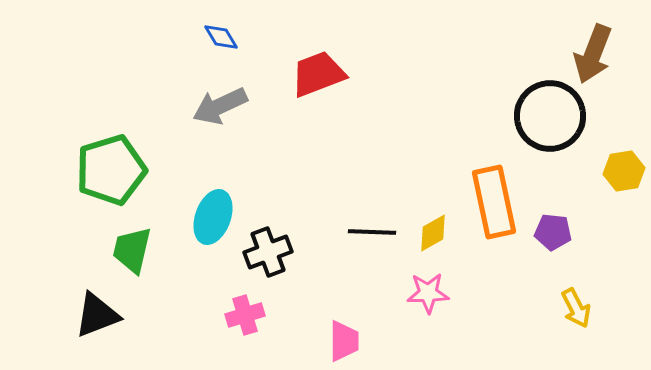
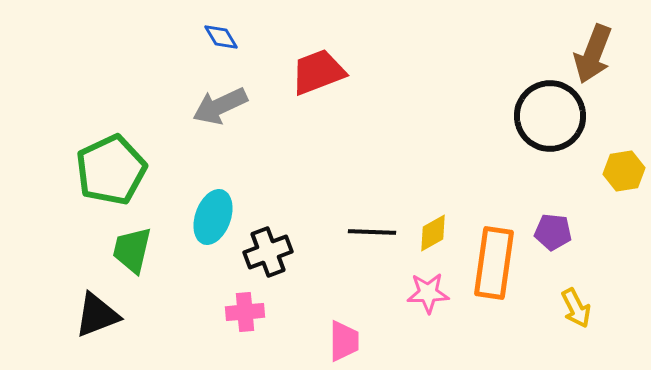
red trapezoid: moved 2 px up
green pentagon: rotated 8 degrees counterclockwise
orange rectangle: moved 61 px down; rotated 20 degrees clockwise
pink cross: moved 3 px up; rotated 12 degrees clockwise
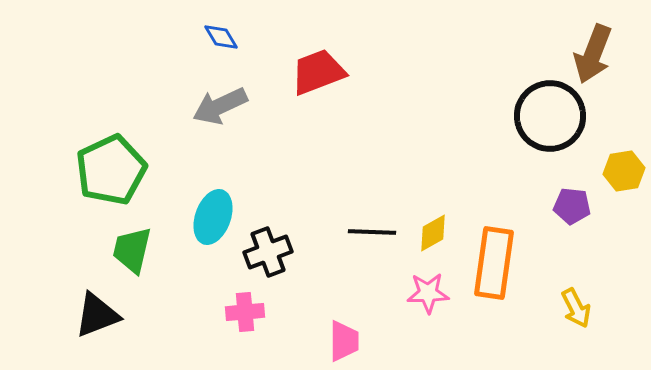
purple pentagon: moved 19 px right, 26 px up
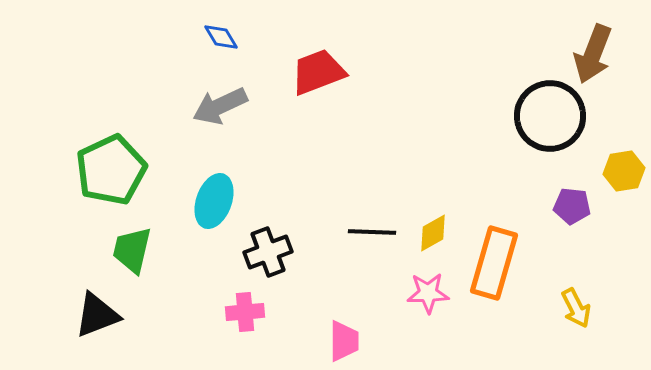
cyan ellipse: moved 1 px right, 16 px up
orange rectangle: rotated 8 degrees clockwise
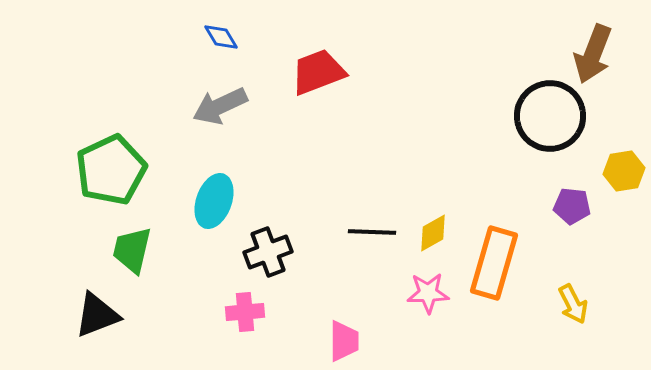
yellow arrow: moved 3 px left, 4 px up
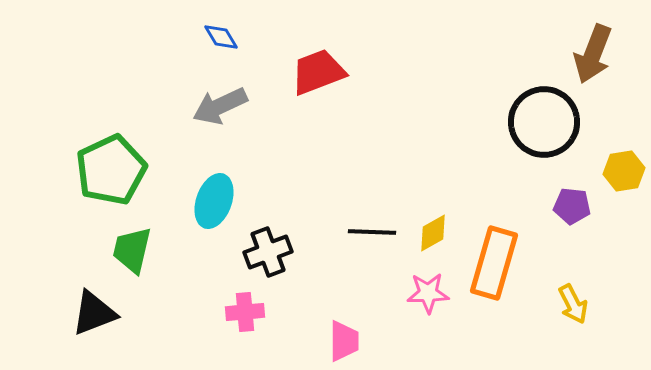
black circle: moved 6 px left, 6 px down
black triangle: moved 3 px left, 2 px up
